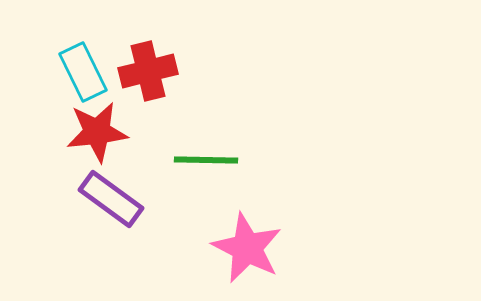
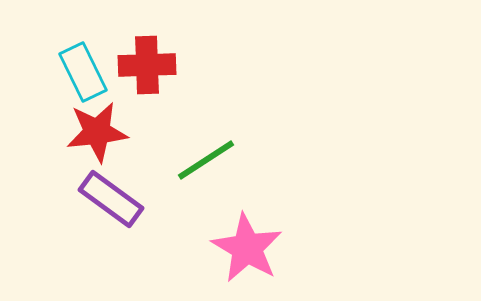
red cross: moved 1 px left, 6 px up; rotated 12 degrees clockwise
green line: rotated 34 degrees counterclockwise
pink star: rotated 4 degrees clockwise
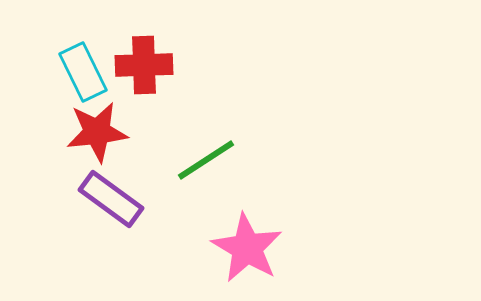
red cross: moved 3 px left
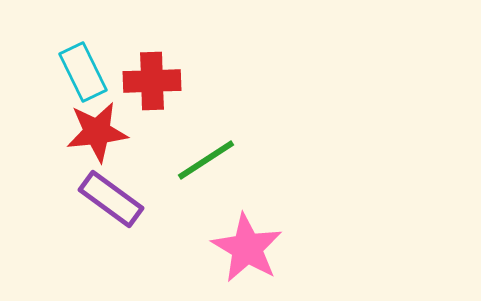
red cross: moved 8 px right, 16 px down
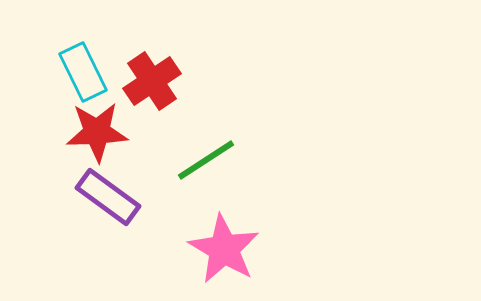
red cross: rotated 32 degrees counterclockwise
red star: rotated 4 degrees clockwise
purple rectangle: moved 3 px left, 2 px up
pink star: moved 23 px left, 1 px down
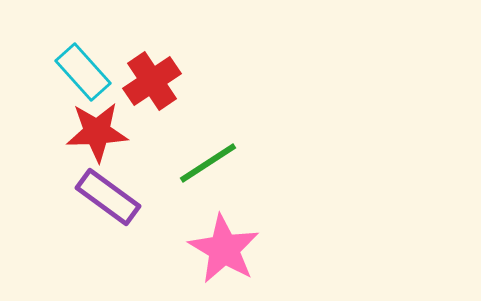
cyan rectangle: rotated 16 degrees counterclockwise
green line: moved 2 px right, 3 px down
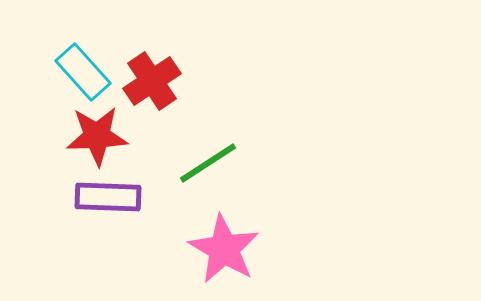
red star: moved 4 px down
purple rectangle: rotated 34 degrees counterclockwise
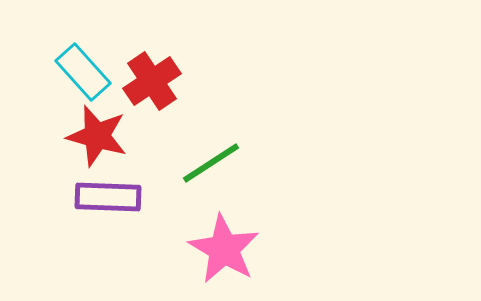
red star: rotated 18 degrees clockwise
green line: moved 3 px right
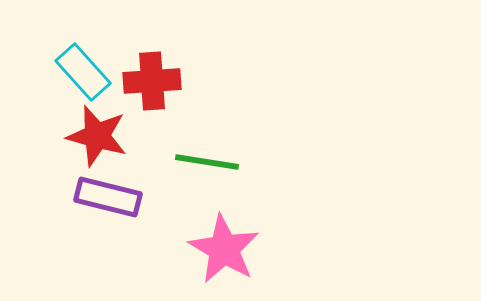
red cross: rotated 30 degrees clockwise
green line: moved 4 px left, 1 px up; rotated 42 degrees clockwise
purple rectangle: rotated 12 degrees clockwise
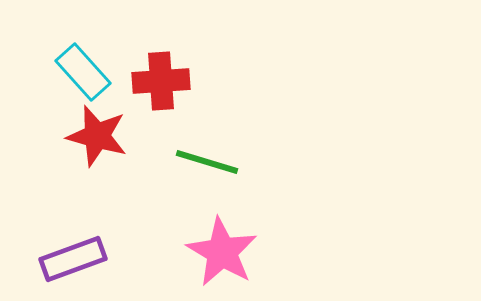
red cross: moved 9 px right
green line: rotated 8 degrees clockwise
purple rectangle: moved 35 px left, 62 px down; rotated 34 degrees counterclockwise
pink star: moved 2 px left, 3 px down
